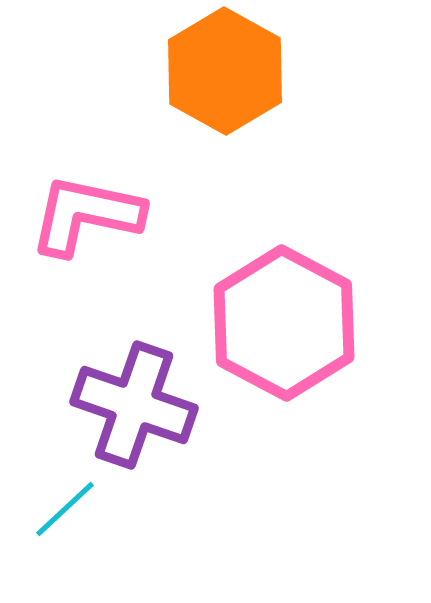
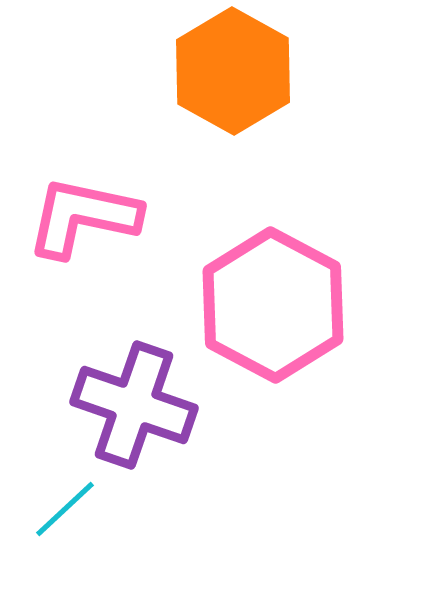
orange hexagon: moved 8 px right
pink L-shape: moved 3 px left, 2 px down
pink hexagon: moved 11 px left, 18 px up
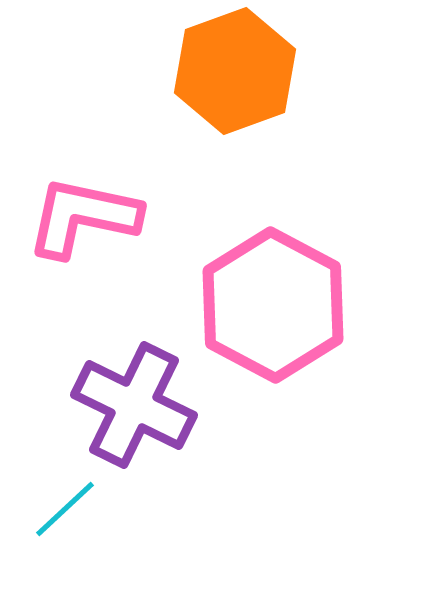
orange hexagon: moved 2 px right; rotated 11 degrees clockwise
purple cross: rotated 7 degrees clockwise
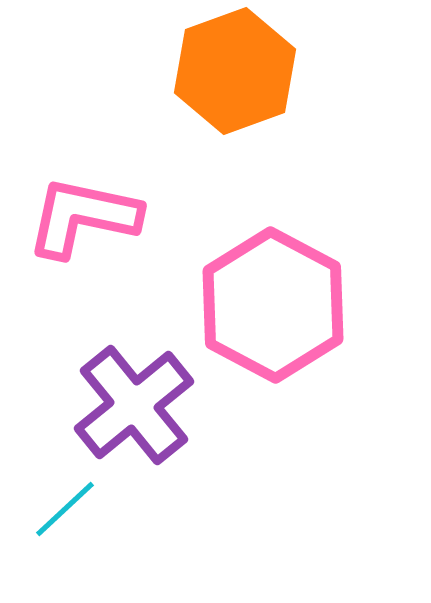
purple cross: rotated 25 degrees clockwise
